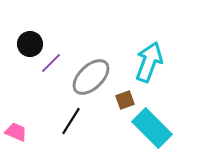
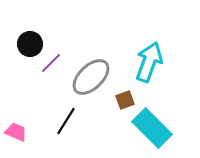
black line: moved 5 px left
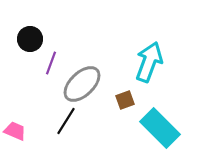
black circle: moved 5 px up
purple line: rotated 25 degrees counterclockwise
gray ellipse: moved 9 px left, 7 px down
cyan rectangle: moved 8 px right
pink trapezoid: moved 1 px left, 1 px up
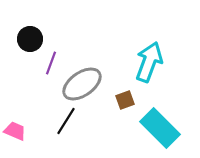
gray ellipse: rotated 9 degrees clockwise
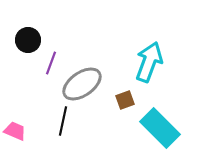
black circle: moved 2 px left, 1 px down
black line: moved 3 px left; rotated 20 degrees counterclockwise
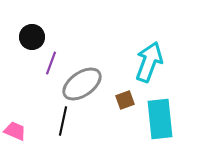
black circle: moved 4 px right, 3 px up
cyan rectangle: moved 9 px up; rotated 39 degrees clockwise
